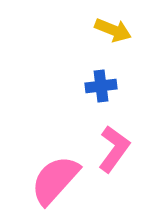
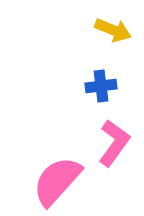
pink L-shape: moved 6 px up
pink semicircle: moved 2 px right, 1 px down
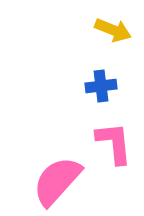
pink L-shape: rotated 42 degrees counterclockwise
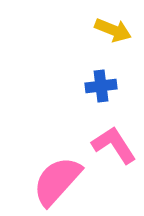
pink L-shape: moved 2 px down; rotated 27 degrees counterclockwise
